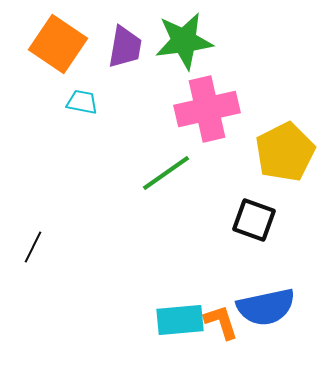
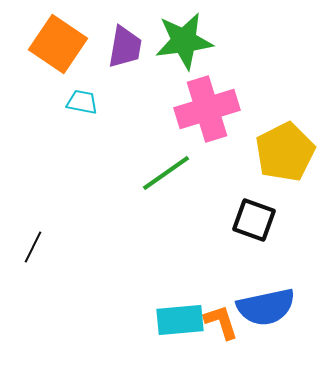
pink cross: rotated 4 degrees counterclockwise
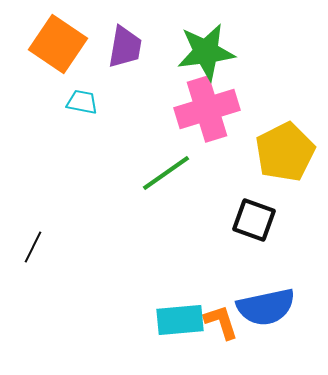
green star: moved 22 px right, 11 px down
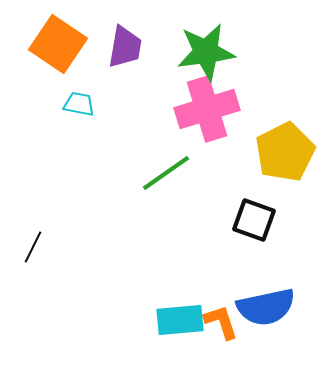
cyan trapezoid: moved 3 px left, 2 px down
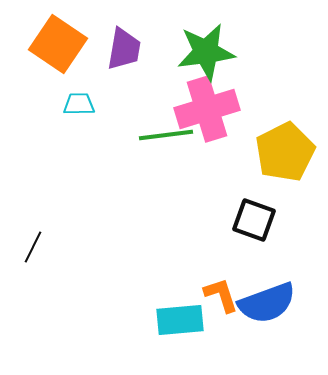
purple trapezoid: moved 1 px left, 2 px down
cyan trapezoid: rotated 12 degrees counterclockwise
green line: moved 38 px up; rotated 28 degrees clockwise
blue semicircle: moved 1 px right, 4 px up; rotated 8 degrees counterclockwise
orange L-shape: moved 27 px up
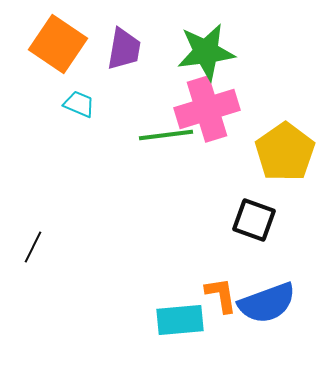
cyan trapezoid: rotated 24 degrees clockwise
yellow pentagon: rotated 8 degrees counterclockwise
orange L-shape: rotated 9 degrees clockwise
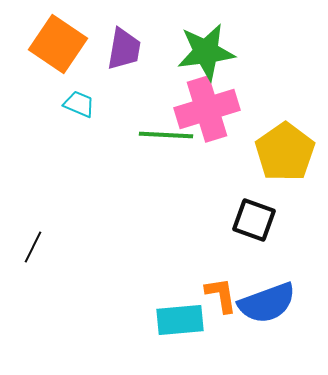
green line: rotated 10 degrees clockwise
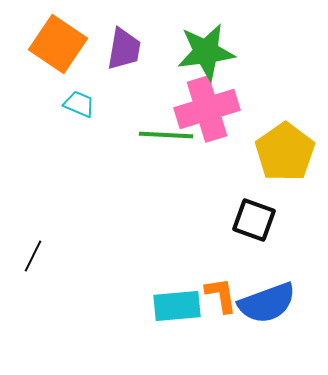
black line: moved 9 px down
cyan rectangle: moved 3 px left, 14 px up
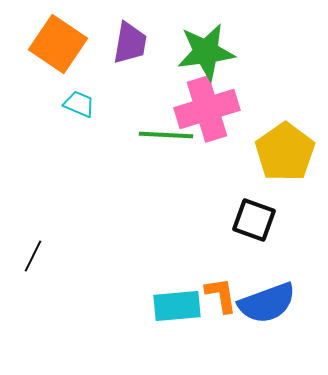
purple trapezoid: moved 6 px right, 6 px up
